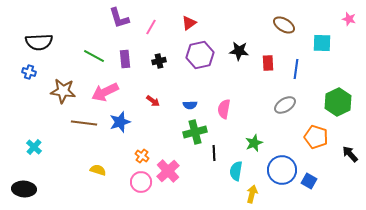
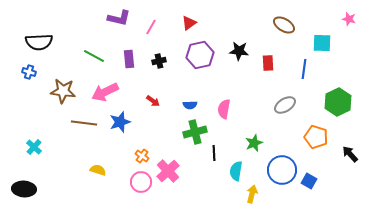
purple L-shape: rotated 60 degrees counterclockwise
purple rectangle: moved 4 px right
blue line: moved 8 px right
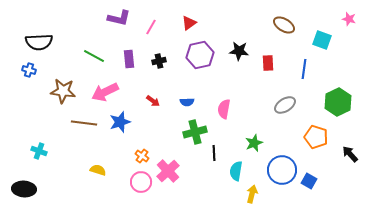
cyan square: moved 3 px up; rotated 18 degrees clockwise
blue cross: moved 2 px up
blue semicircle: moved 3 px left, 3 px up
cyan cross: moved 5 px right, 4 px down; rotated 21 degrees counterclockwise
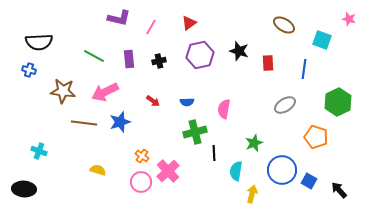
black star: rotated 12 degrees clockwise
black arrow: moved 11 px left, 36 px down
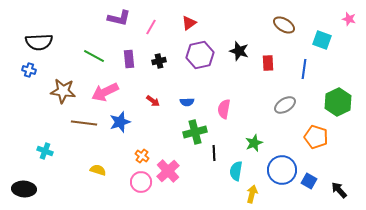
cyan cross: moved 6 px right
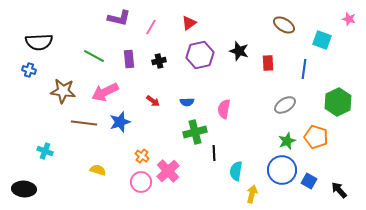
green star: moved 33 px right, 2 px up
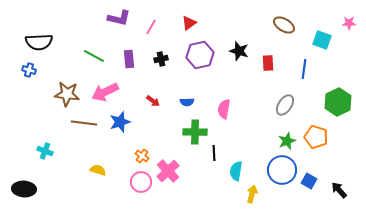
pink star: moved 4 px down; rotated 16 degrees counterclockwise
black cross: moved 2 px right, 2 px up
brown star: moved 4 px right, 3 px down
gray ellipse: rotated 25 degrees counterclockwise
green cross: rotated 15 degrees clockwise
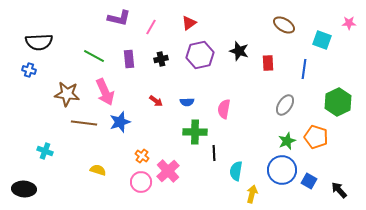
pink arrow: rotated 88 degrees counterclockwise
red arrow: moved 3 px right
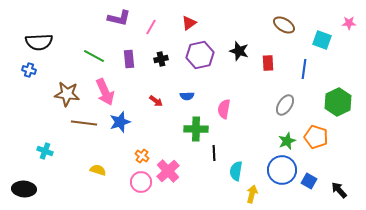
blue semicircle: moved 6 px up
green cross: moved 1 px right, 3 px up
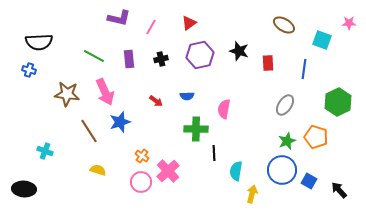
brown line: moved 5 px right, 8 px down; rotated 50 degrees clockwise
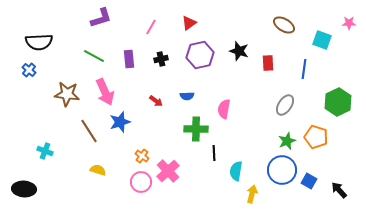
purple L-shape: moved 18 px left; rotated 30 degrees counterclockwise
blue cross: rotated 24 degrees clockwise
